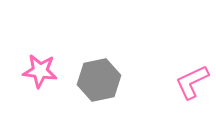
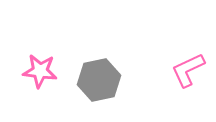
pink L-shape: moved 4 px left, 12 px up
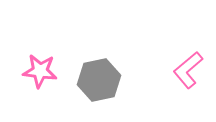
pink L-shape: rotated 15 degrees counterclockwise
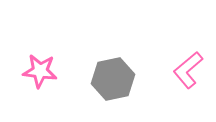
gray hexagon: moved 14 px right, 1 px up
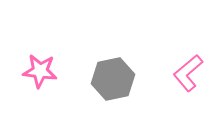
pink L-shape: moved 3 px down
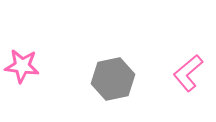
pink star: moved 18 px left, 5 px up
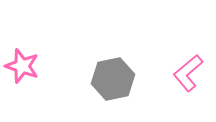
pink star: rotated 12 degrees clockwise
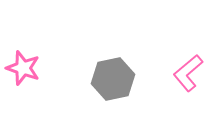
pink star: moved 1 px right, 2 px down
